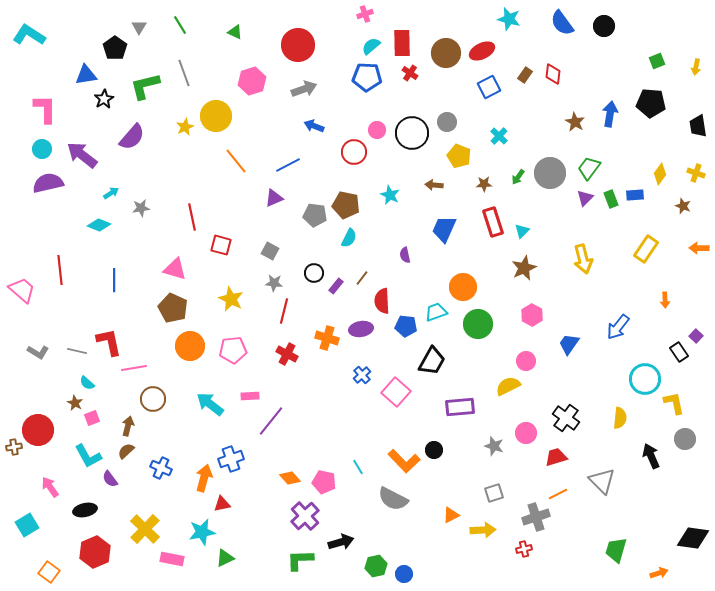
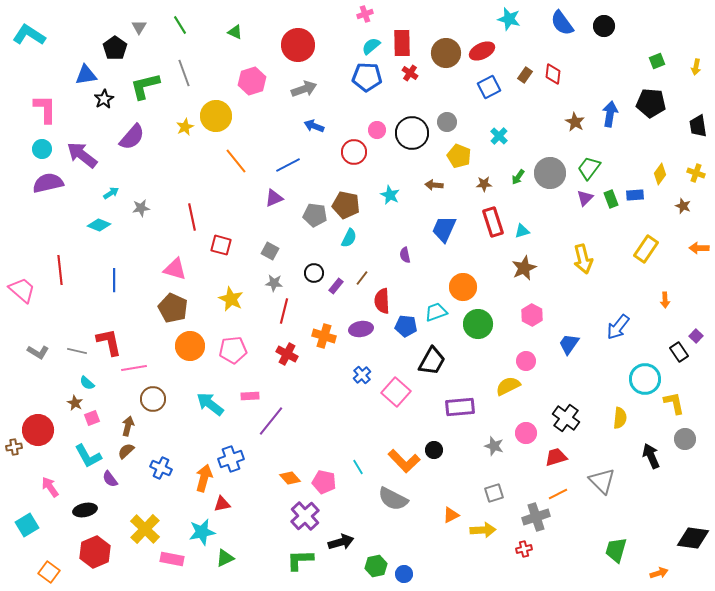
cyan triangle at (522, 231): rotated 28 degrees clockwise
orange cross at (327, 338): moved 3 px left, 2 px up
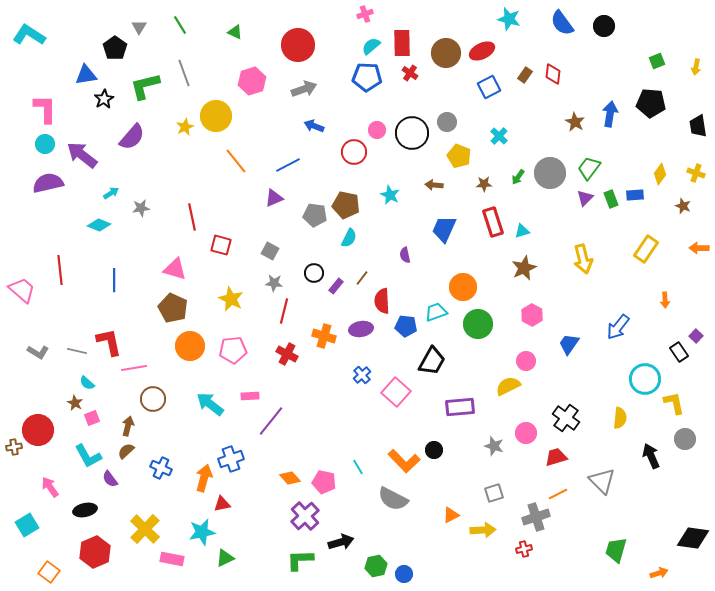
cyan circle at (42, 149): moved 3 px right, 5 px up
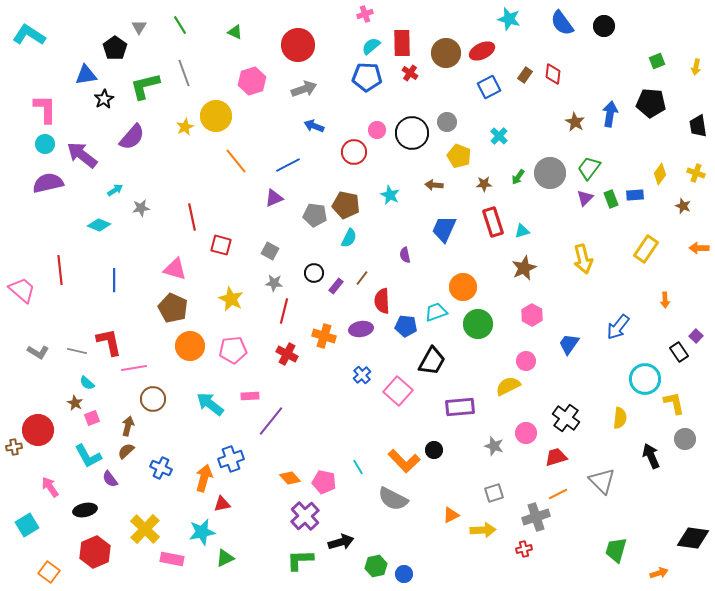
cyan arrow at (111, 193): moved 4 px right, 3 px up
pink square at (396, 392): moved 2 px right, 1 px up
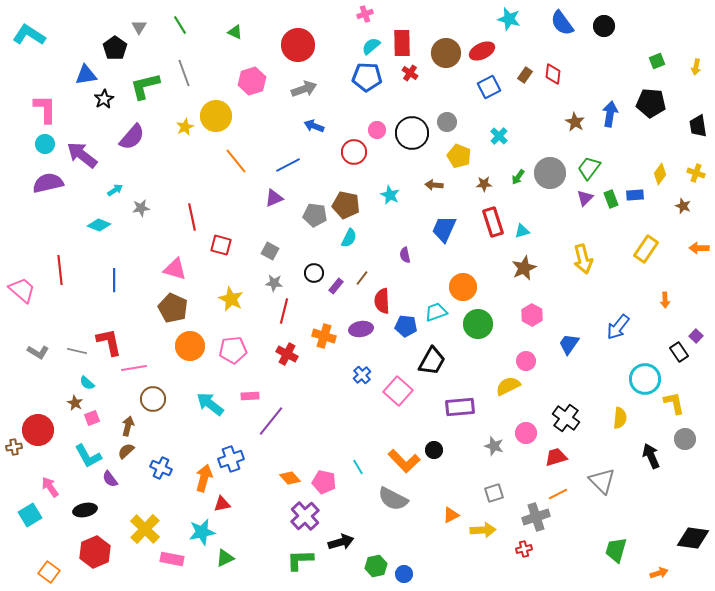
cyan square at (27, 525): moved 3 px right, 10 px up
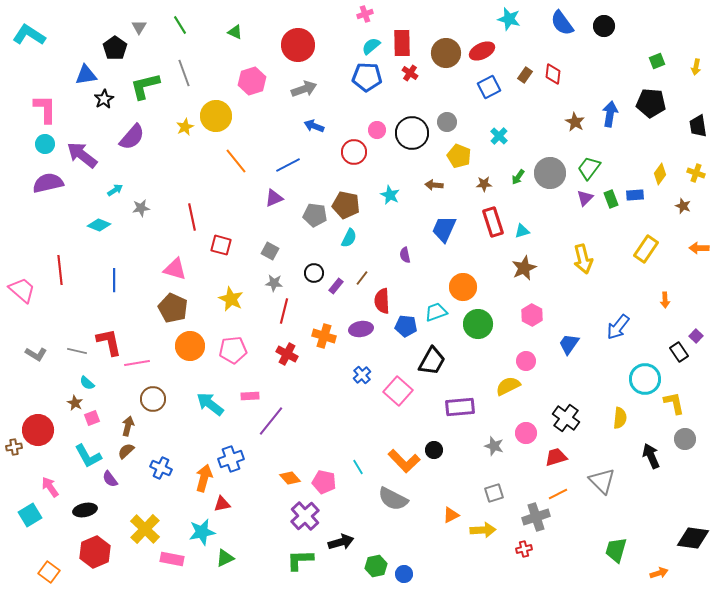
gray L-shape at (38, 352): moved 2 px left, 2 px down
pink line at (134, 368): moved 3 px right, 5 px up
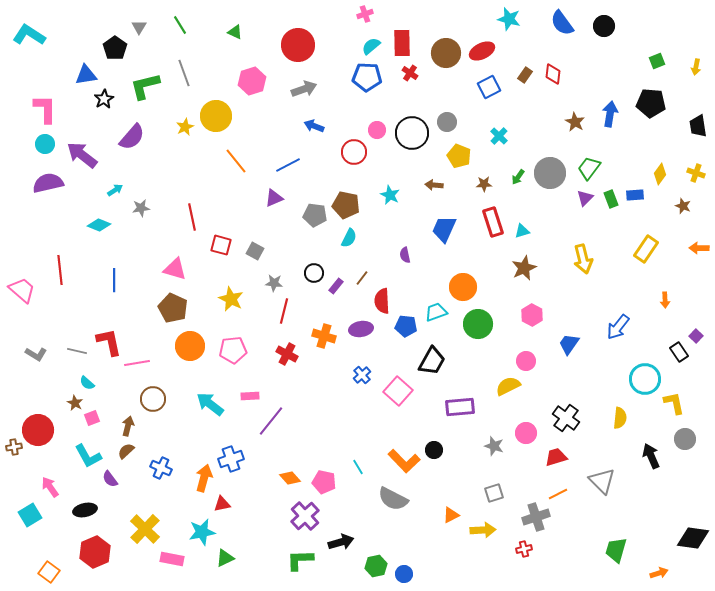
gray square at (270, 251): moved 15 px left
